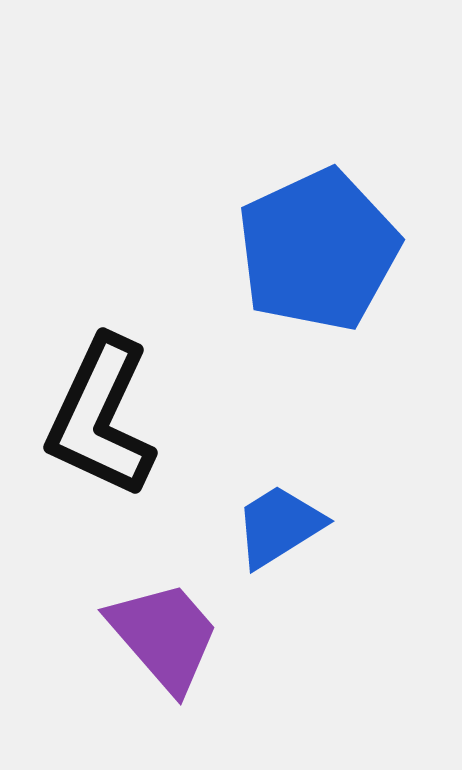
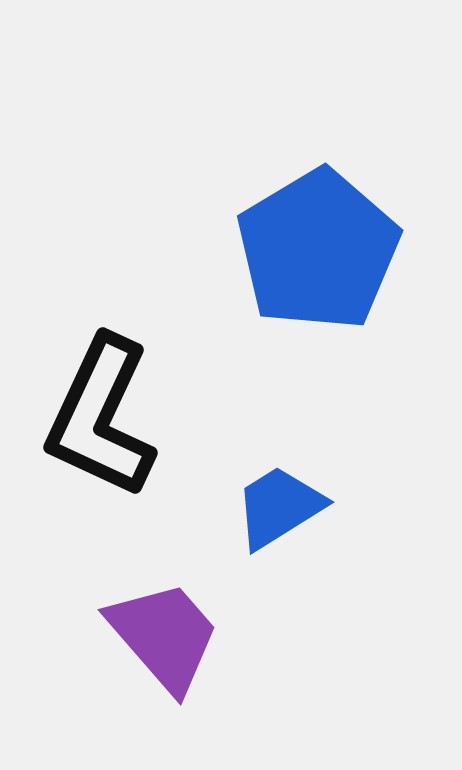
blue pentagon: rotated 6 degrees counterclockwise
blue trapezoid: moved 19 px up
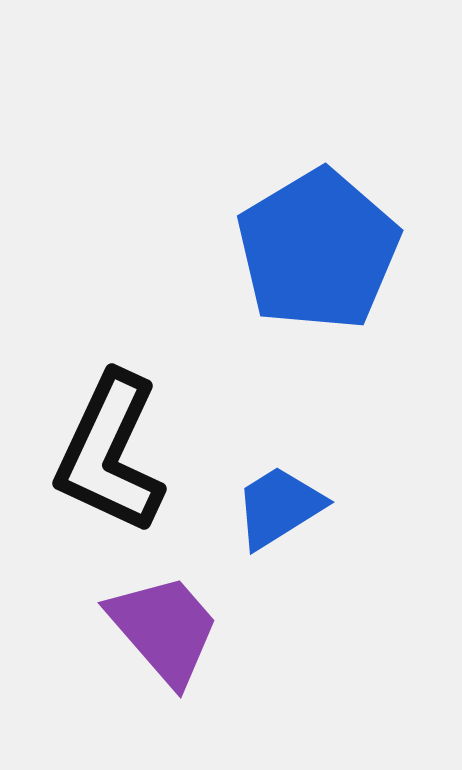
black L-shape: moved 9 px right, 36 px down
purple trapezoid: moved 7 px up
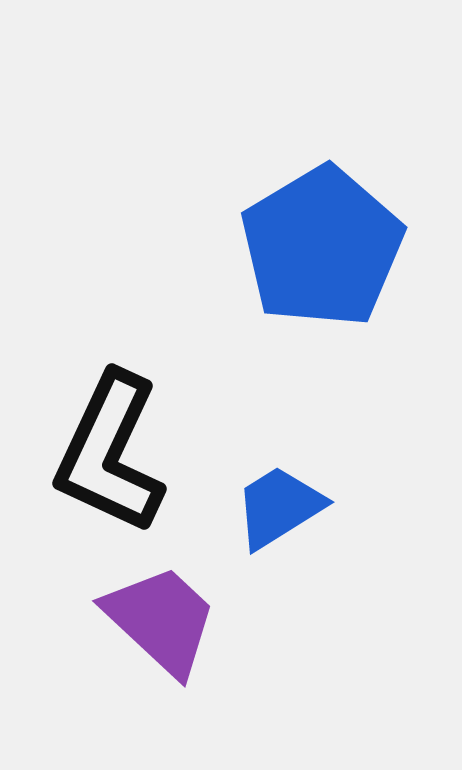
blue pentagon: moved 4 px right, 3 px up
purple trapezoid: moved 3 px left, 9 px up; rotated 6 degrees counterclockwise
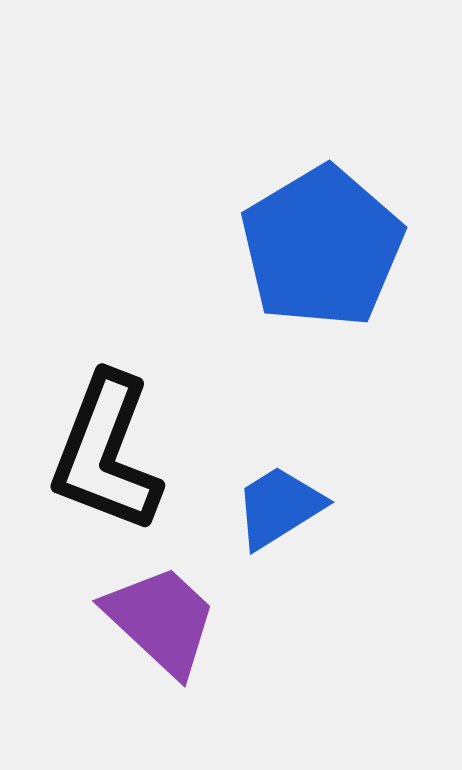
black L-shape: moved 4 px left; rotated 4 degrees counterclockwise
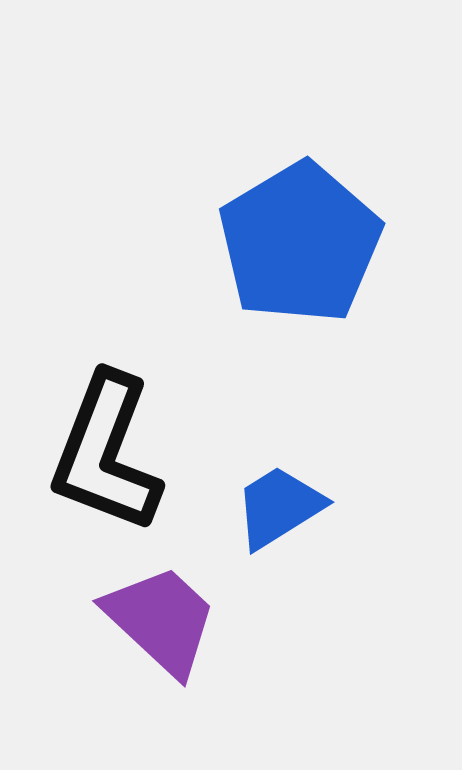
blue pentagon: moved 22 px left, 4 px up
